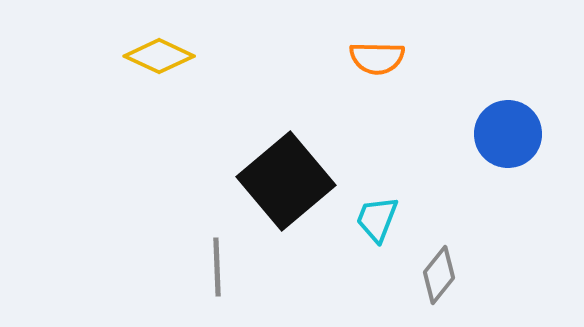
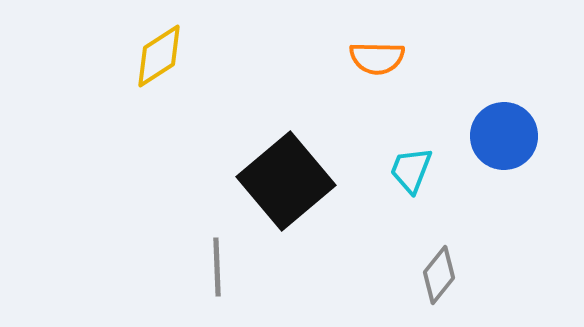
yellow diamond: rotated 58 degrees counterclockwise
blue circle: moved 4 px left, 2 px down
cyan trapezoid: moved 34 px right, 49 px up
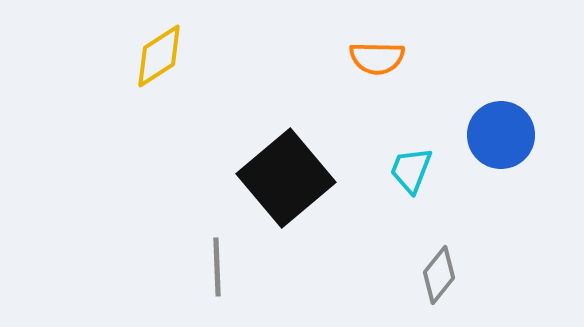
blue circle: moved 3 px left, 1 px up
black square: moved 3 px up
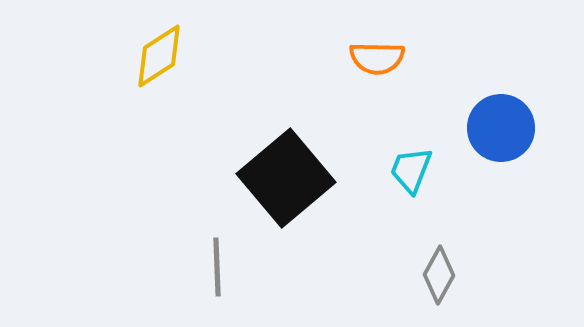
blue circle: moved 7 px up
gray diamond: rotated 10 degrees counterclockwise
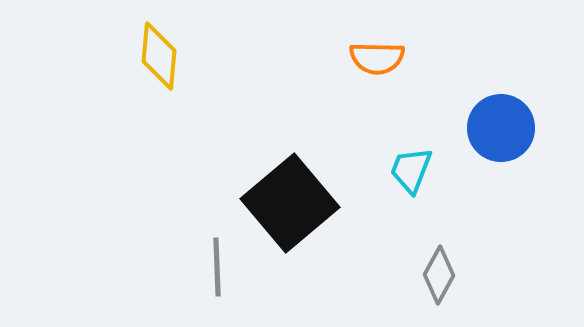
yellow diamond: rotated 52 degrees counterclockwise
black square: moved 4 px right, 25 px down
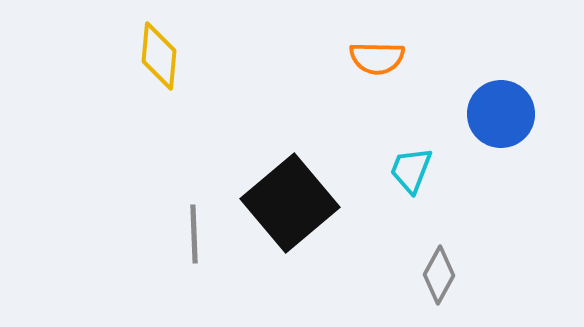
blue circle: moved 14 px up
gray line: moved 23 px left, 33 px up
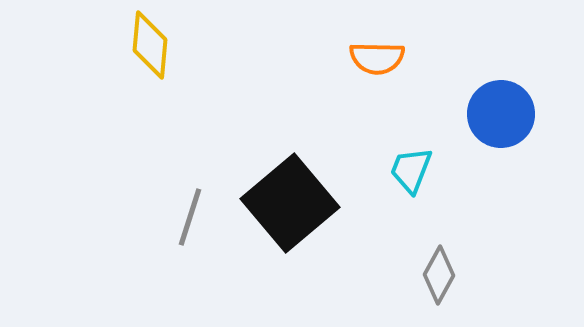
yellow diamond: moved 9 px left, 11 px up
gray line: moved 4 px left, 17 px up; rotated 20 degrees clockwise
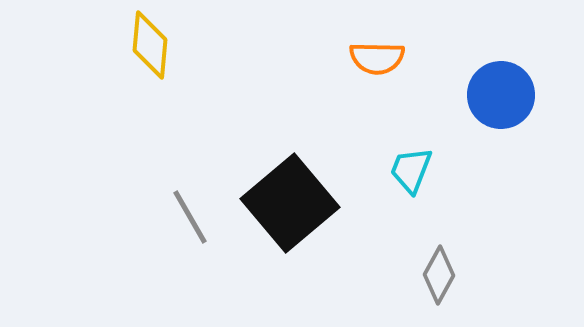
blue circle: moved 19 px up
gray line: rotated 48 degrees counterclockwise
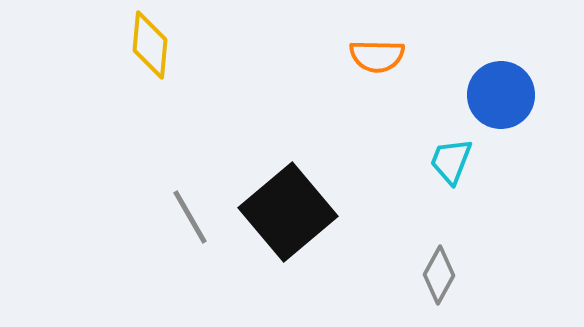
orange semicircle: moved 2 px up
cyan trapezoid: moved 40 px right, 9 px up
black square: moved 2 px left, 9 px down
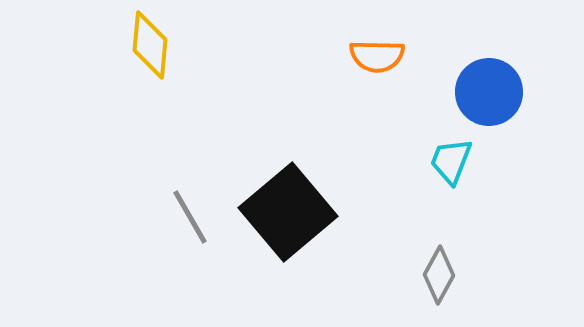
blue circle: moved 12 px left, 3 px up
